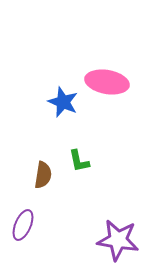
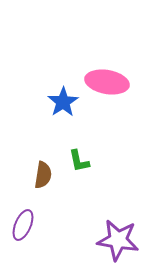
blue star: rotated 16 degrees clockwise
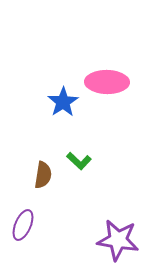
pink ellipse: rotated 9 degrees counterclockwise
green L-shape: rotated 35 degrees counterclockwise
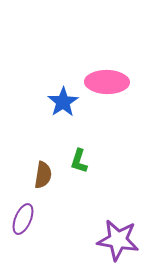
green L-shape: rotated 65 degrees clockwise
purple ellipse: moved 6 px up
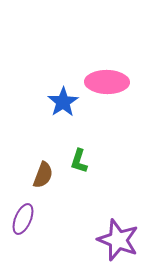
brown semicircle: rotated 12 degrees clockwise
purple star: rotated 12 degrees clockwise
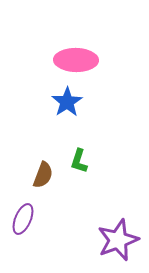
pink ellipse: moved 31 px left, 22 px up
blue star: moved 4 px right
purple star: rotated 30 degrees clockwise
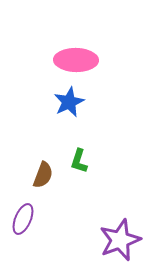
blue star: moved 2 px right; rotated 8 degrees clockwise
purple star: moved 2 px right
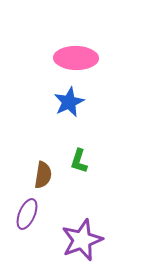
pink ellipse: moved 2 px up
brown semicircle: rotated 12 degrees counterclockwise
purple ellipse: moved 4 px right, 5 px up
purple star: moved 38 px left
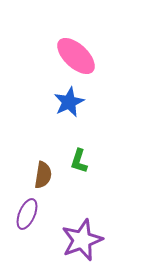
pink ellipse: moved 2 px up; rotated 42 degrees clockwise
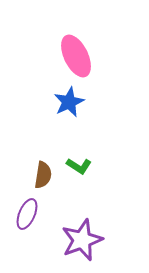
pink ellipse: rotated 21 degrees clockwise
green L-shape: moved 5 px down; rotated 75 degrees counterclockwise
